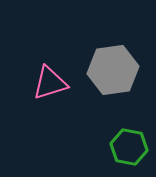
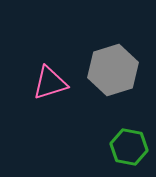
gray hexagon: rotated 9 degrees counterclockwise
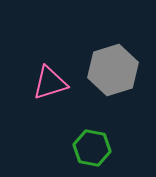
green hexagon: moved 37 px left, 1 px down
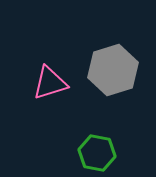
green hexagon: moved 5 px right, 5 px down
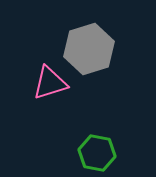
gray hexagon: moved 24 px left, 21 px up
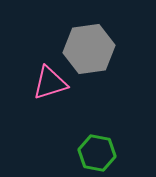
gray hexagon: rotated 9 degrees clockwise
